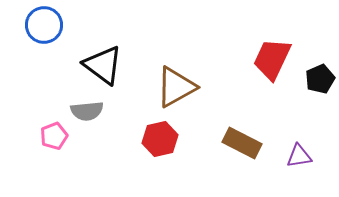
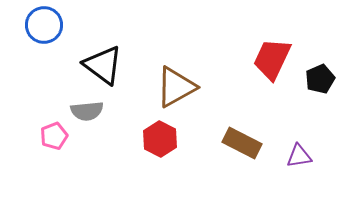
red hexagon: rotated 20 degrees counterclockwise
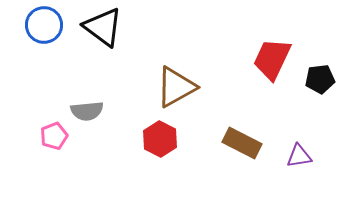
black triangle: moved 38 px up
black pentagon: rotated 16 degrees clockwise
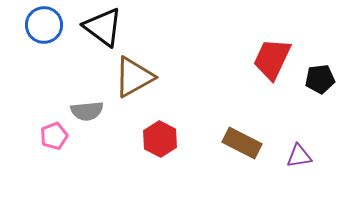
brown triangle: moved 42 px left, 10 px up
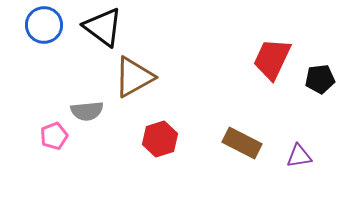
red hexagon: rotated 16 degrees clockwise
